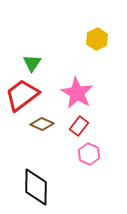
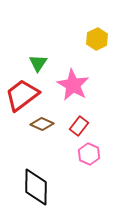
green triangle: moved 6 px right
pink star: moved 4 px left, 8 px up
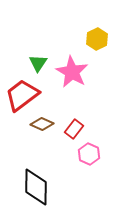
pink star: moved 1 px left, 13 px up
red rectangle: moved 5 px left, 3 px down
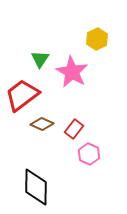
green triangle: moved 2 px right, 4 px up
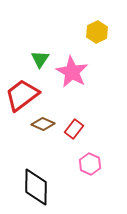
yellow hexagon: moved 7 px up
brown diamond: moved 1 px right
pink hexagon: moved 1 px right, 10 px down
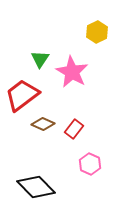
black diamond: rotated 45 degrees counterclockwise
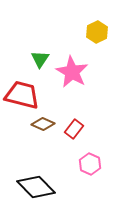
red trapezoid: rotated 51 degrees clockwise
